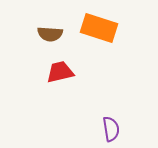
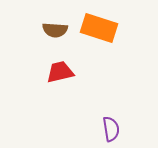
brown semicircle: moved 5 px right, 4 px up
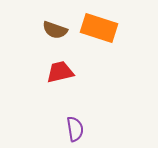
brown semicircle: rotated 15 degrees clockwise
purple semicircle: moved 36 px left
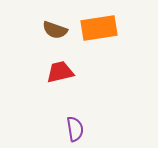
orange rectangle: rotated 27 degrees counterclockwise
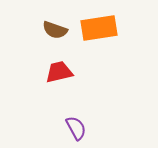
red trapezoid: moved 1 px left
purple semicircle: moved 1 px right, 1 px up; rotated 20 degrees counterclockwise
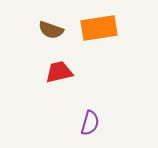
brown semicircle: moved 4 px left
purple semicircle: moved 14 px right, 5 px up; rotated 45 degrees clockwise
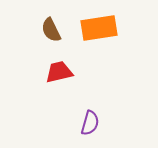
brown semicircle: rotated 45 degrees clockwise
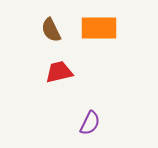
orange rectangle: rotated 9 degrees clockwise
purple semicircle: rotated 10 degrees clockwise
